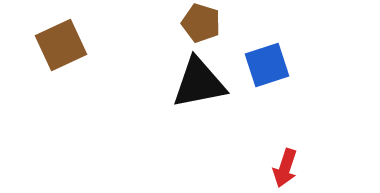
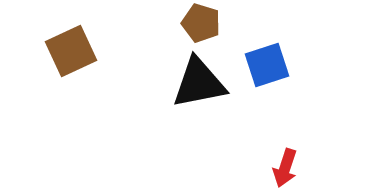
brown square: moved 10 px right, 6 px down
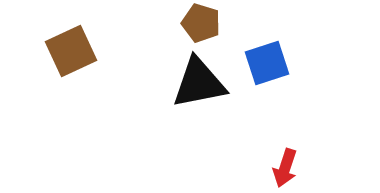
blue square: moved 2 px up
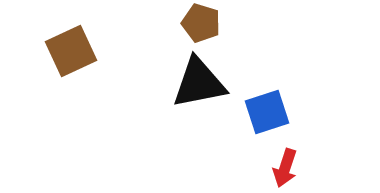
blue square: moved 49 px down
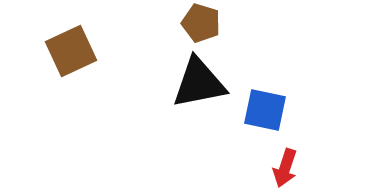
blue square: moved 2 px left, 2 px up; rotated 30 degrees clockwise
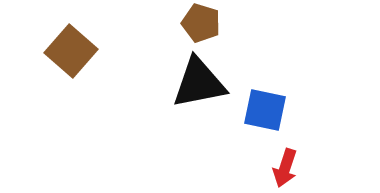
brown square: rotated 24 degrees counterclockwise
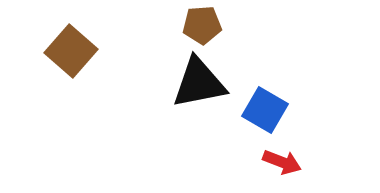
brown pentagon: moved 1 px right, 2 px down; rotated 21 degrees counterclockwise
blue square: rotated 18 degrees clockwise
red arrow: moved 3 px left, 6 px up; rotated 87 degrees counterclockwise
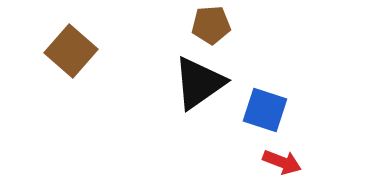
brown pentagon: moved 9 px right
black triangle: rotated 24 degrees counterclockwise
blue square: rotated 12 degrees counterclockwise
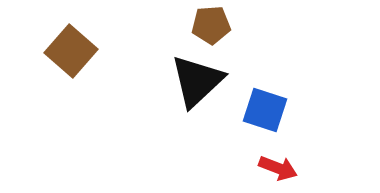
black triangle: moved 2 px left, 2 px up; rotated 8 degrees counterclockwise
red arrow: moved 4 px left, 6 px down
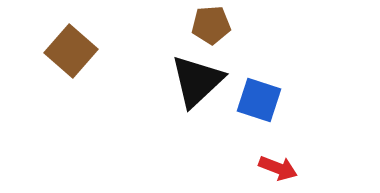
blue square: moved 6 px left, 10 px up
